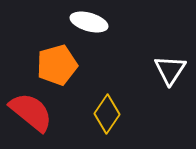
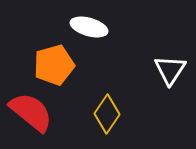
white ellipse: moved 5 px down
orange pentagon: moved 3 px left
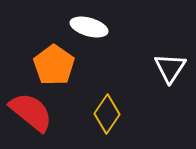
orange pentagon: rotated 21 degrees counterclockwise
white triangle: moved 2 px up
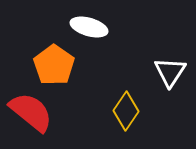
white triangle: moved 4 px down
yellow diamond: moved 19 px right, 3 px up
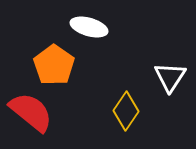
white triangle: moved 5 px down
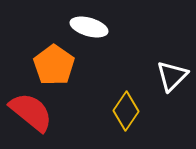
white triangle: moved 2 px right, 1 px up; rotated 12 degrees clockwise
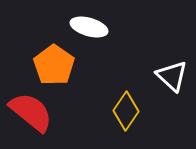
white triangle: rotated 32 degrees counterclockwise
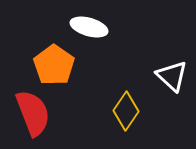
red semicircle: moved 2 px right, 1 px down; rotated 30 degrees clockwise
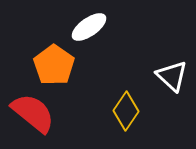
white ellipse: rotated 51 degrees counterclockwise
red semicircle: rotated 30 degrees counterclockwise
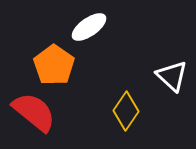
red semicircle: moved 1 px right, 1 px up
